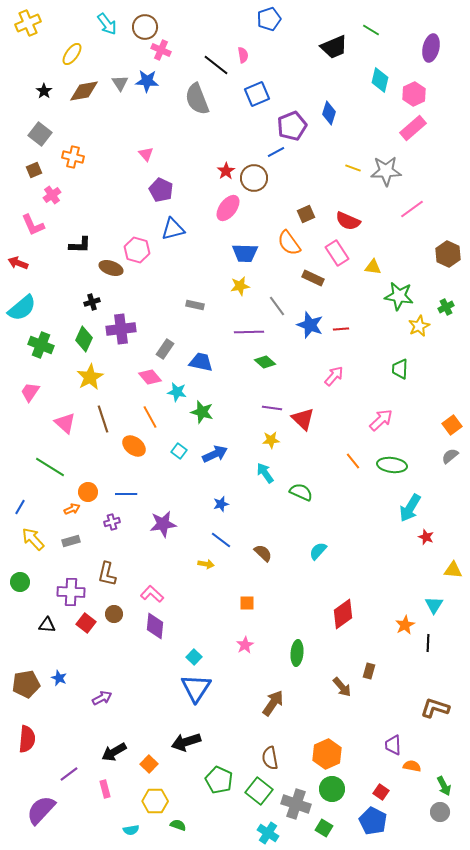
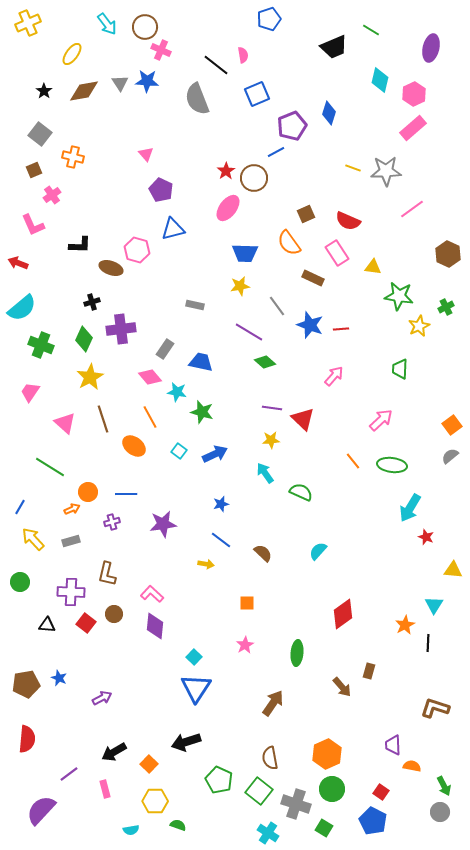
purple line at (249, 332): rotated 32 degrees clockwise
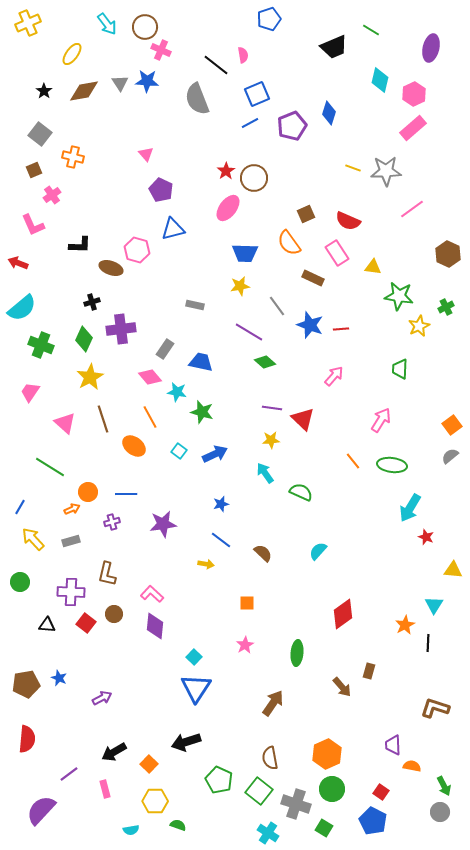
blue line at (276, 152): moved 26 px left, 29 px up
pink arrow at (381, 420): rotated 15 degrees counterclockwise
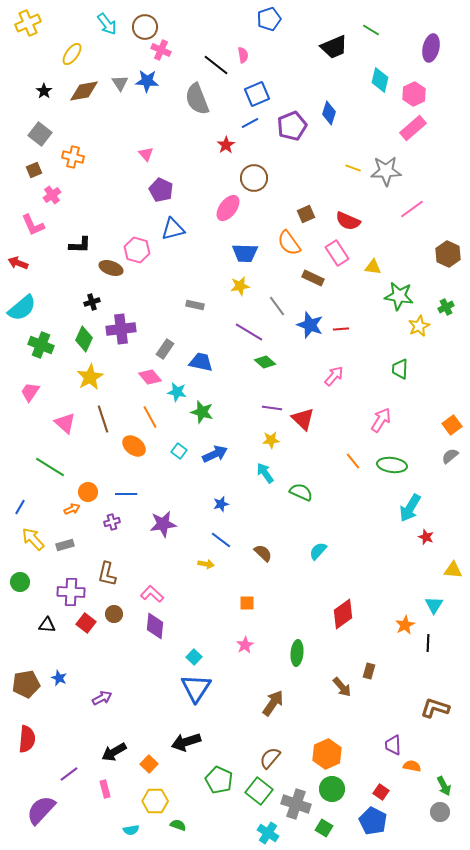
red star at (226, 171): moved 26 px up
gray rectangle at (71, 541): moved 6 px left, 4 px down
brown semicircle at (270, 758): rotated 50 degrees clockwise
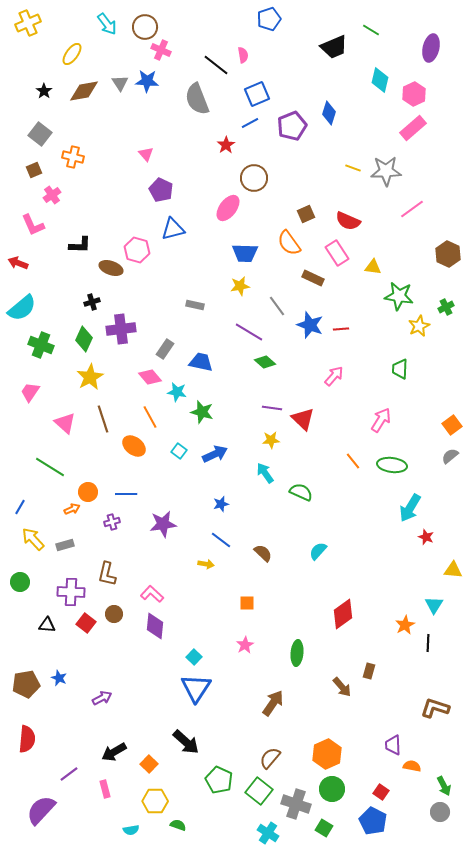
black arrow at (186, 742): rotated 120 degrees counterclockwise
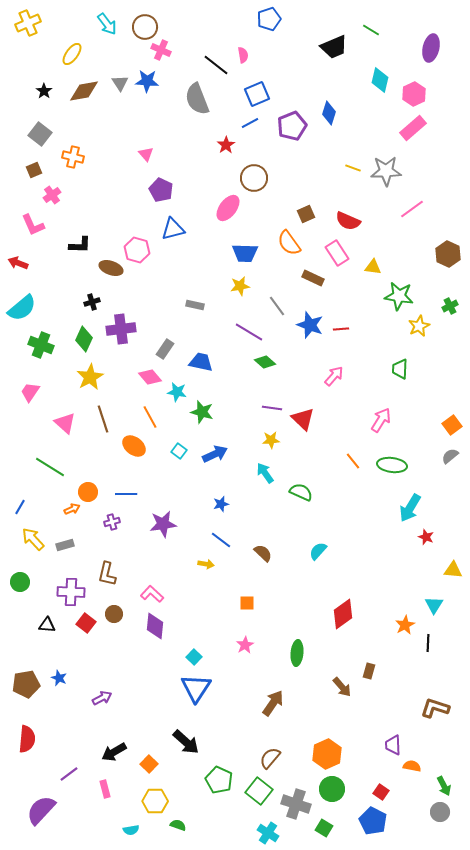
green cross at (446, 307): moved 4 px right, 1 px up
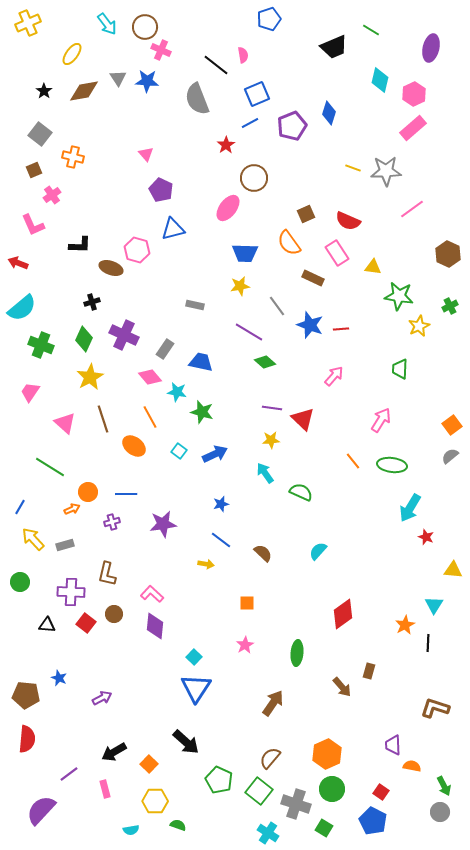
gray triangle at (120, 83): moved 2 px left, 5 px up
purple cross at (121, 329): moved 3 px right, 6 px down; rotated 32 degrees clockwise
brown pentagon at (26, 684): moved 11 px down; rotated 16 degrees clockwise
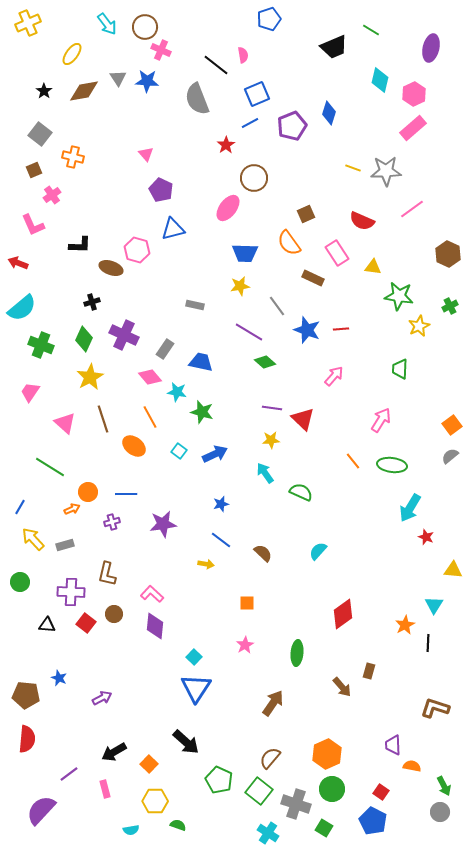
red semicircle at (348, 221): moved 14 px right
blue star at (310, 325): moved 3 px left, 5 px down
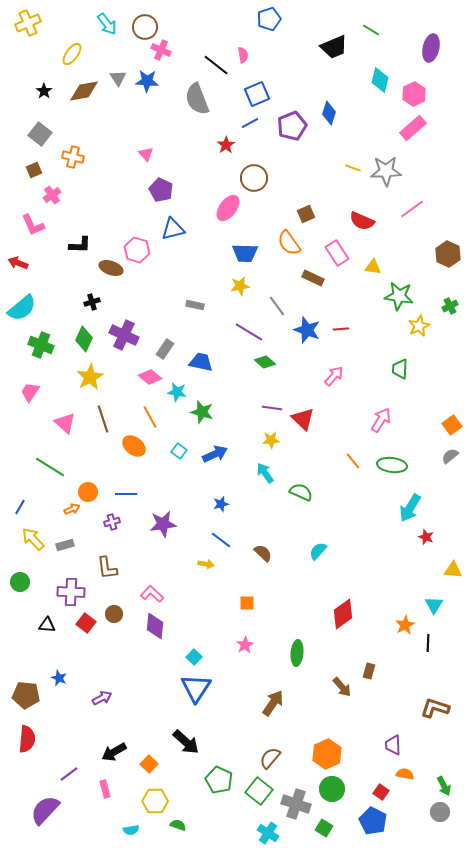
pink diamond at (150, 377): rotated 10 degrees counterclockwise
brown L-shape at (107, 574): moved 6 px up; rotated 20 degrees counterclockwise
orange semicircle at (412, 766): moved 7 px left, 8 px down
purple semicircle at (41, 810): moved 4 px right
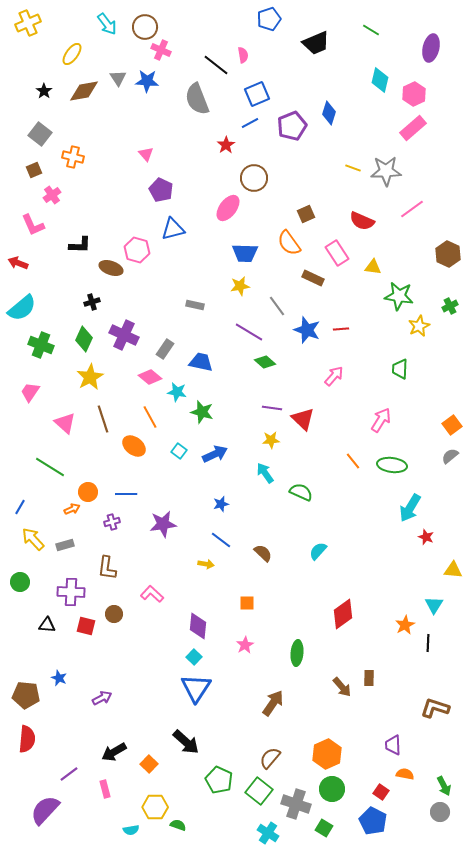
black trapezoid at (334, 47): moved 18 px left, 4 px up
brown L-shape at (107, 568): rotated 15 degrees clockwise
red square at (86, 623): moved 3 px down; rotated 24 degrees counterclockwise
purple diamond at (155, 626): moved 43 px right
brown rectangle at (369, 671): moved 7 px down; rotated 14 degrees counterclockwise
yellow hexagon at (155, 801): moved 6 px down
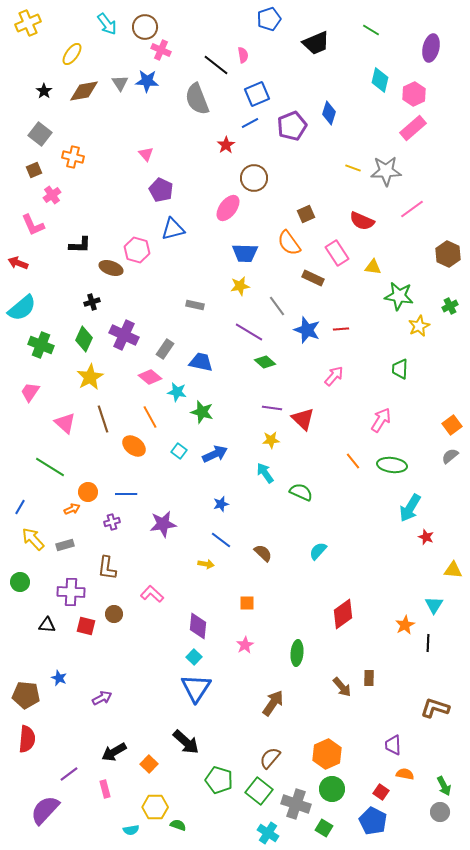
gray triangle at (118, 78): moved 2 px right, 5 px down
green pentagon at (219, 780): rotated 8 degrees counterclockwise
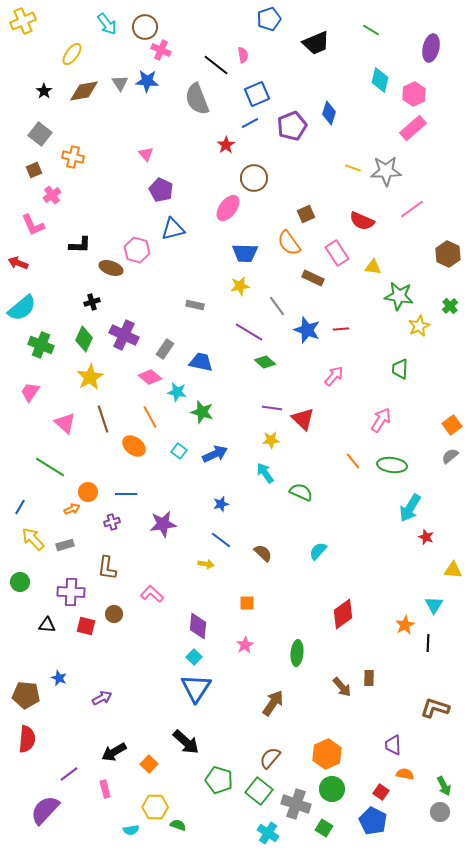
yellow cross at (28, 23): moved 5 px left, 2 px up
green cross at (450, 306): rotated 14 degrees counterclockwise
